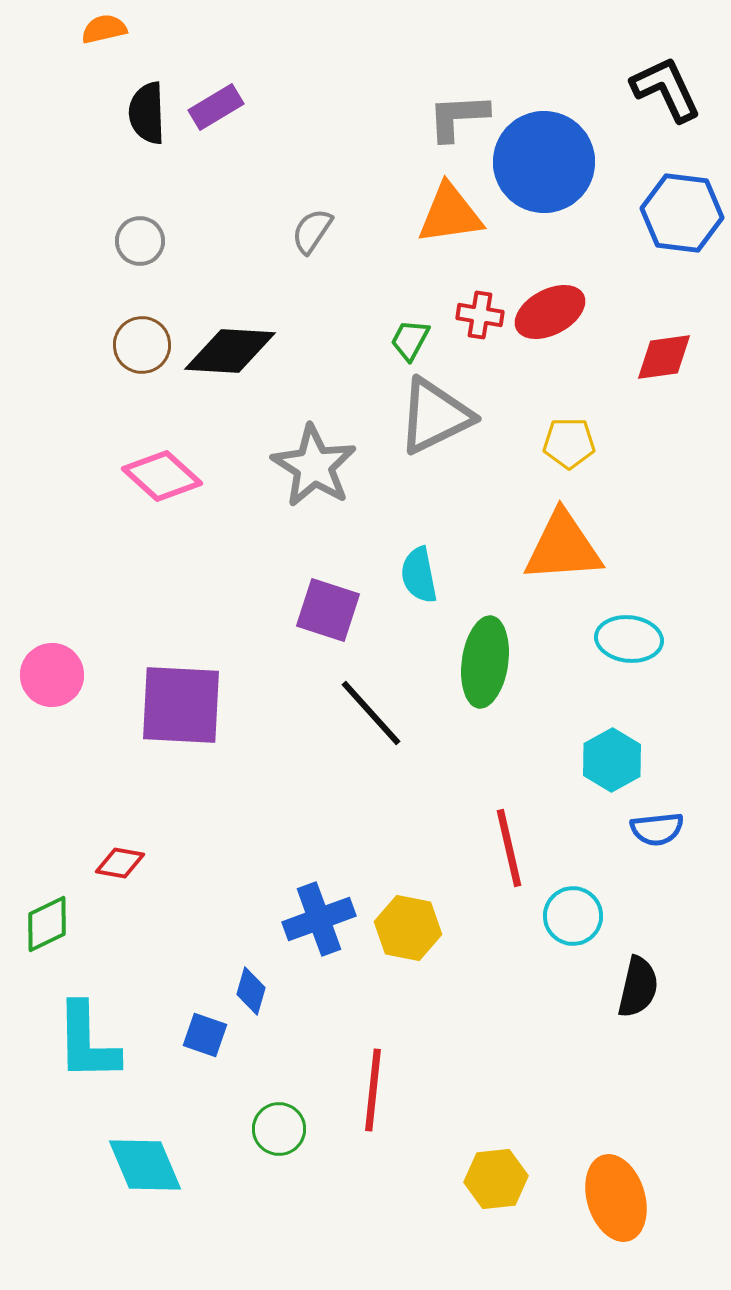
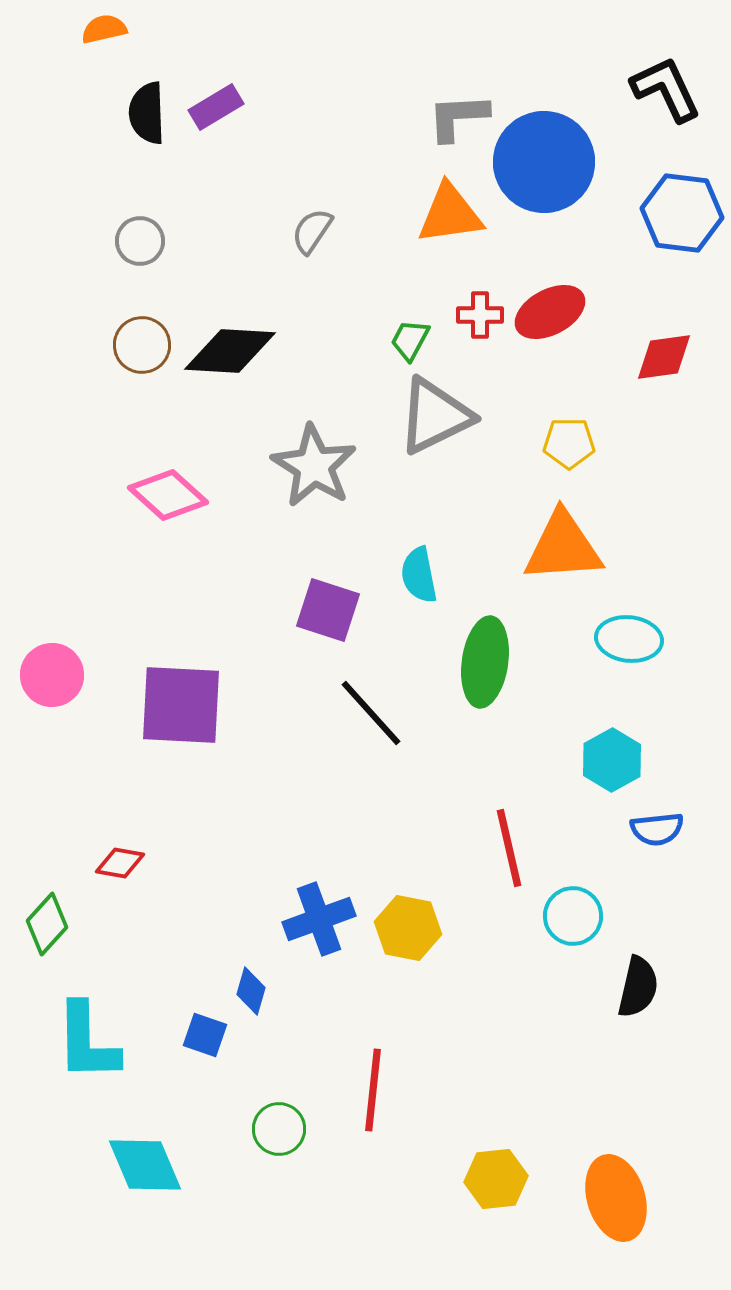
red cross at (480, 315): rotated 9 degrees counterclockwise
pink diamond at (162, 476): moved 6 px right, 19 px down
green diamond at (47, 924): rotated 22 degrees counterclockwise
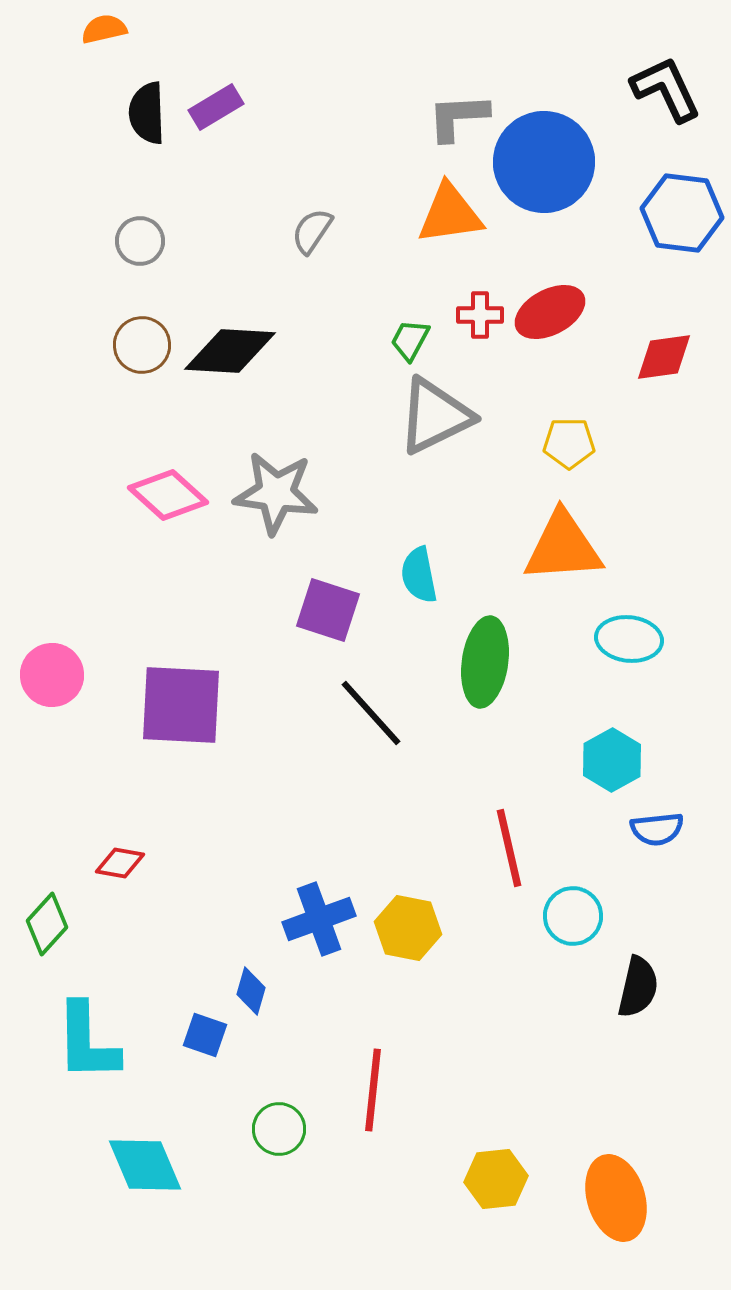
gray star at (314, 466): moved 38 px left, 27 px down; rotated 24 degrees counterclockwise
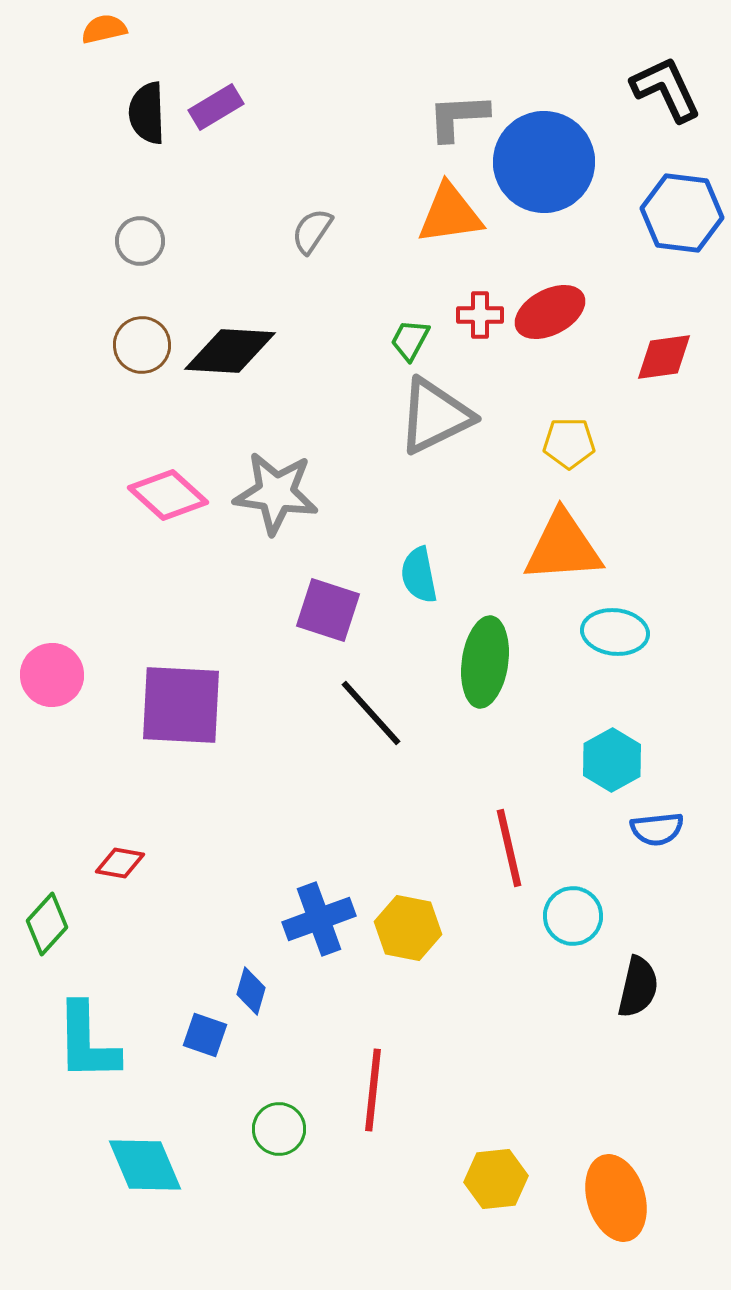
cyan ellipse at (629, 639): moved 14 px left, 7 px up
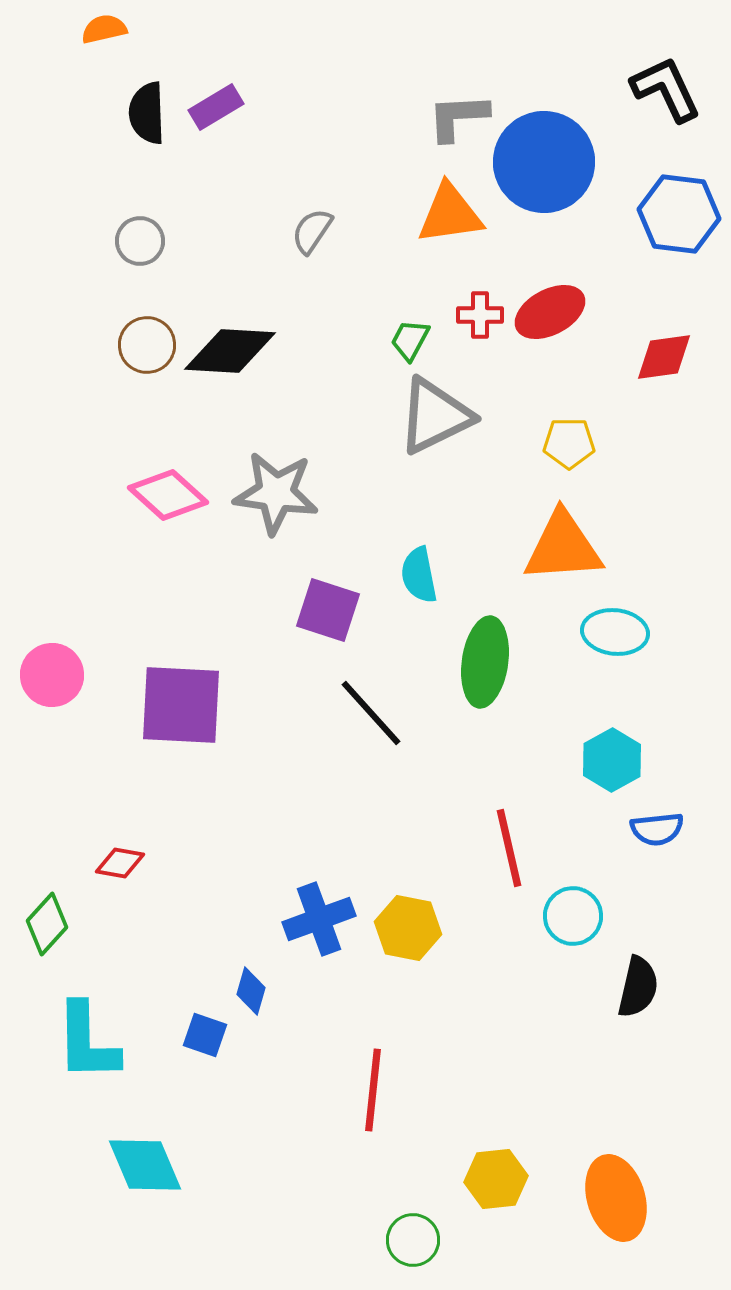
blue hexagon at (682, 213): moved 3 px left, 1 px down
brown circle at (142, 345): moved 5 px right
green circle at (279, 1129): moved 134 px right, 111 px down
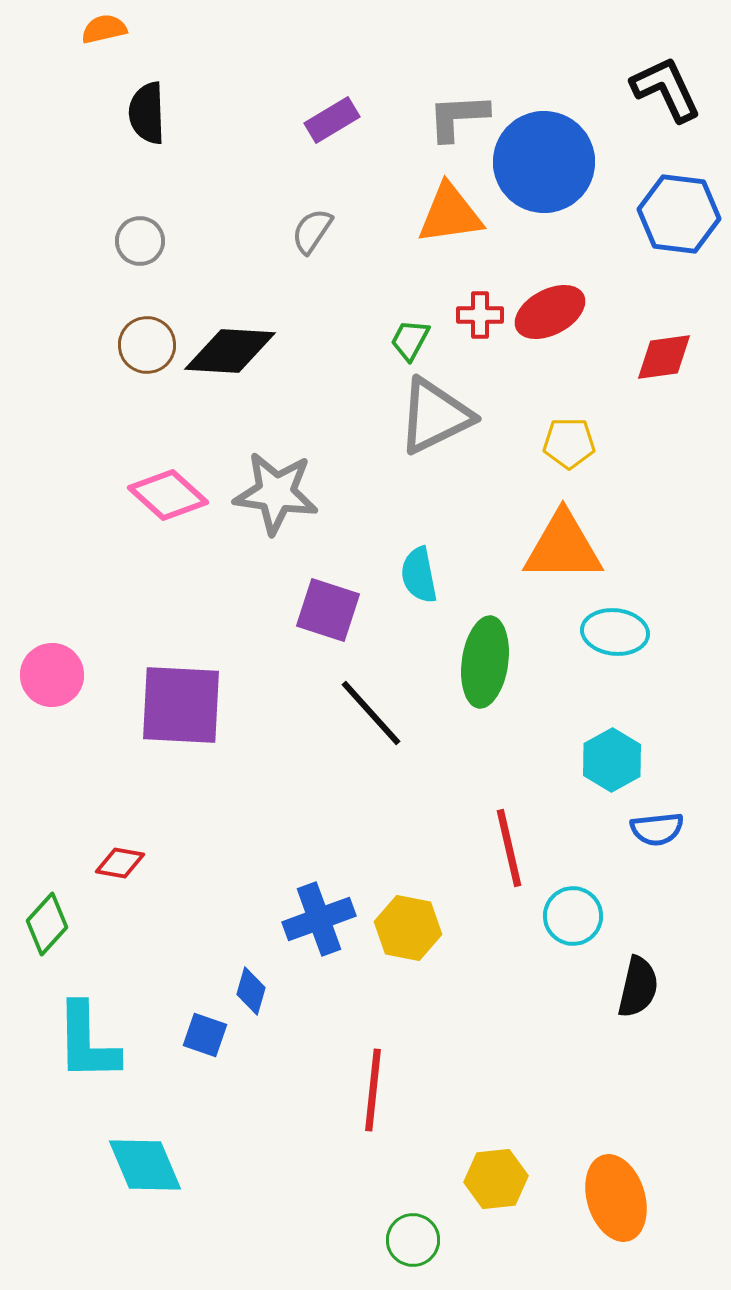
purple rectangle at (216, 107): moved 116 px right, 13 px down
orange triangle at (563, 547): rotated 4 degrees clockwise
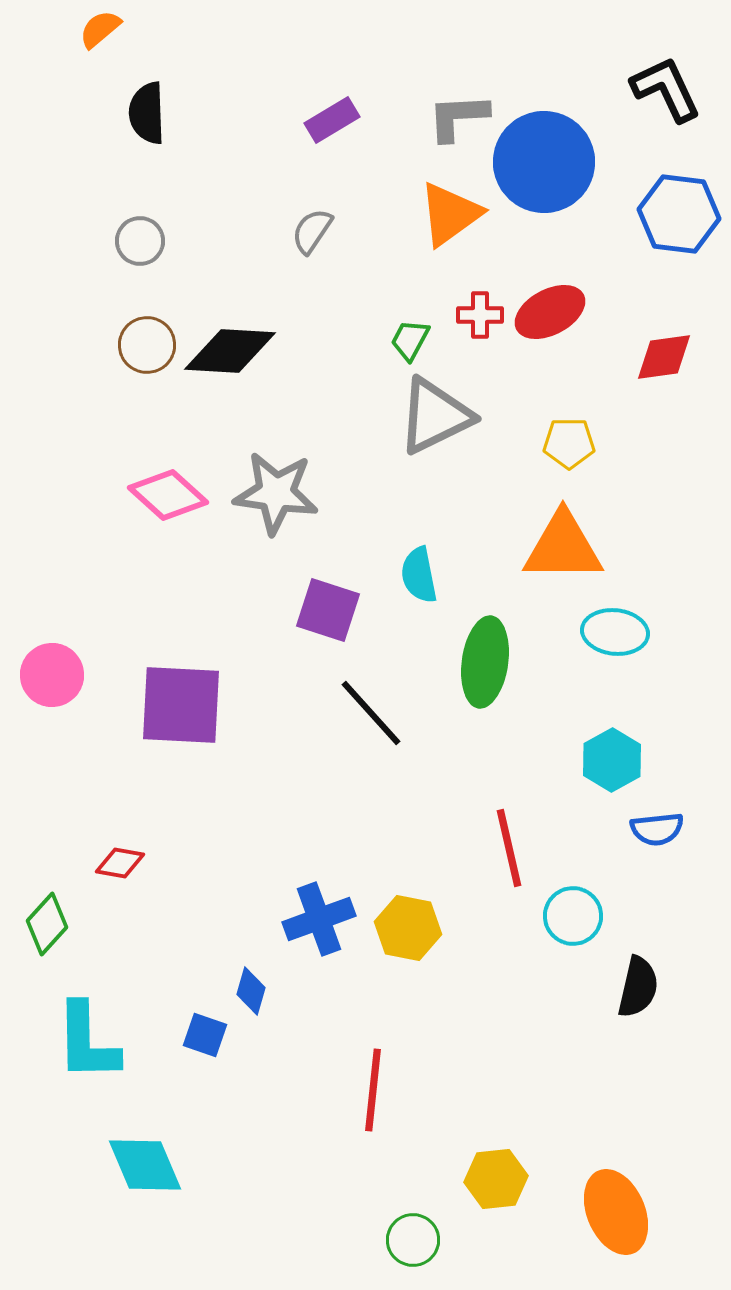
orange semicircle at (104, 29): moved 4 px left; rotated 27 degrees counterclockwise
orange triangle at (450, 214): rotated 28 degrees counterclockwise
orange ellipse at (616, 1198): moved 14 px down; rotated 6 degrees counterclockwise
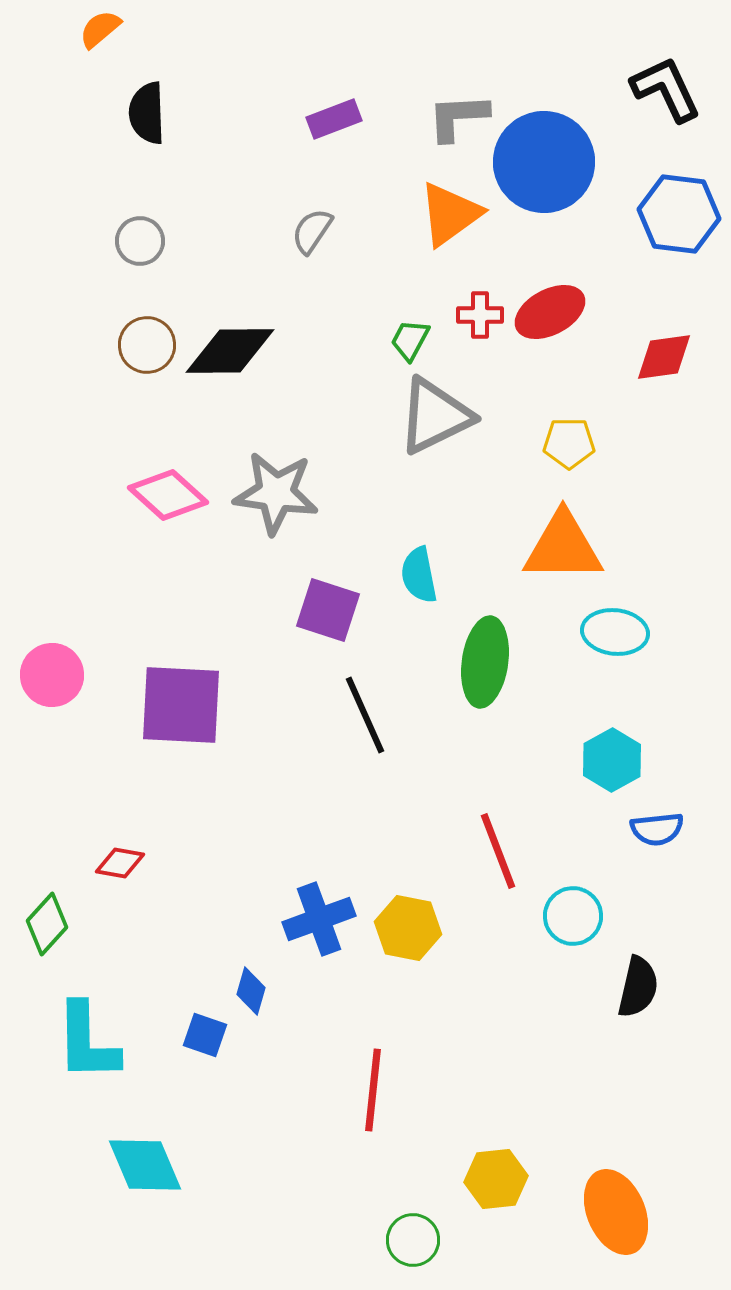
purple rectangle at (332, 120): moved 2 px right, 1 px up; rotated 10 degrees clockwise
black diamond at (230, 351): rotated 4 degrees counterclockwise
black line at (371, 713): moved 6 px left, 2 px down; rotated 18 degrees clockwise
red line at (509, 848): moved 11 px left, 3 px down; rotated 8 degrees counterclockwise
